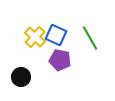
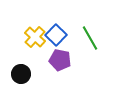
blue square: rotated 20 degrees clockwise
black circle: moved 3 px up
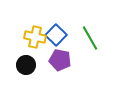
yellow cross: rotated 30 degrees counterclockwise
black circle: moved 5 px right, 9 px up
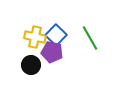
purple pentagon: moved 8 px left, 8 px up
black circle: moved 5 px right
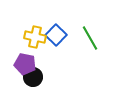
purple pentagon: moved 27 px left, 12 px down
black circle: moved 2 px right, 12 px down
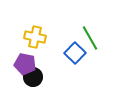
blue square: moved 19 px right, 18 px down
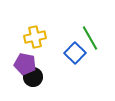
yellow cross: rotated 25 degrees counterclockwise
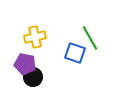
blue square: rotated 25 degrees counterclockwise
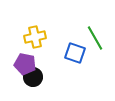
green line: moved 5 px right
